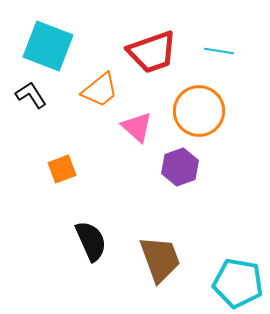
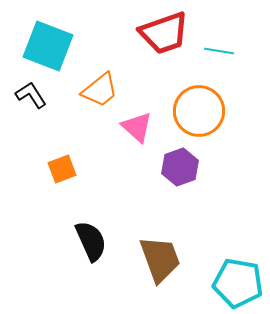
red trapezoid: moved 12 px right, 19 px up
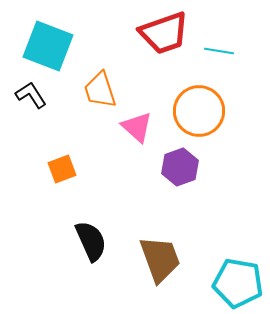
orange trapezoid: rotated 111 degrees clockwise
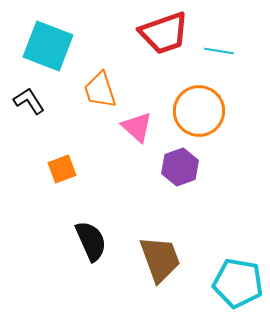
black L-shape: moved 2 px left, 6 px down
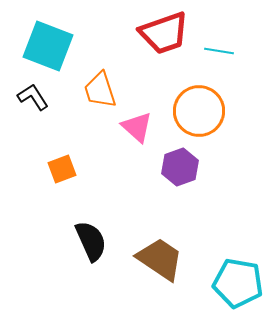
black L-shape: moved 4 px right, 4 px up
brown trapezoid: rotated 36 degrees counterclockwise
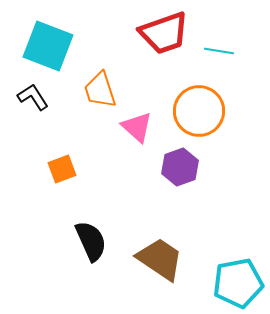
cyan pentagon: rotated 21 degrees counterclockwise
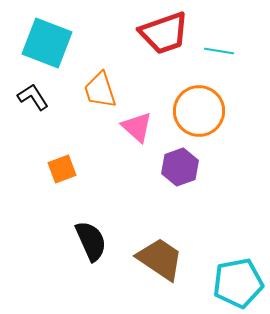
cyan square: moved 1 px left, 3 px up
